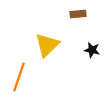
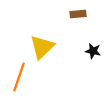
yellow triangle: moved 5 px left, 2 px down
black star: moved 1 px right, 1 px down
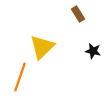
brown rectangle: rotated 63 degrees clockwise
orange line: moved 1 px right
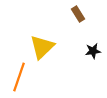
black star: rotated 21 degrees counterclockwise
orange line: moved 1 px left
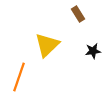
yellow triangle: moved 5 px right, 2 px up
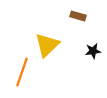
brown rectangle: moved 2 px down; rotated 42 degrees counterclockwise
orange line: moved 3 px right, 5 px up
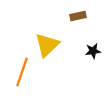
brown rectangle: rotated 28 degrees counterclockwise
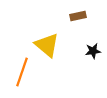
yellow triangle: rotated 36 degrees counterclockwise
